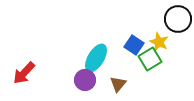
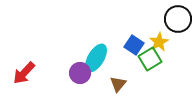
yellow star: rotated 18 degrees clockwise
purple circle: moved 5 px left, 7 px up
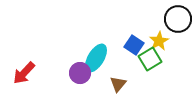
yellow star: moved 1 px up
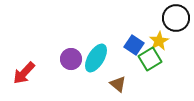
black circle: moved 2 px left, 1 px up
purple circle: moved 9 px left, 14 px up
brown triangle: rotated 30 degrees counterclockwise
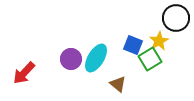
blue square: moved 1 px left; rotated 12 degrees counterclockwise
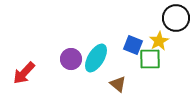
green square: rotated 30 degrees clockwise
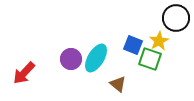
green square: rotated 20 degrees clockwise
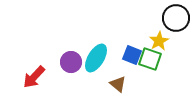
blue square: moved 1 px left, 10 px down
purple circle: moved 3 px down
red arrow: moved 10 px right, 4 px down
